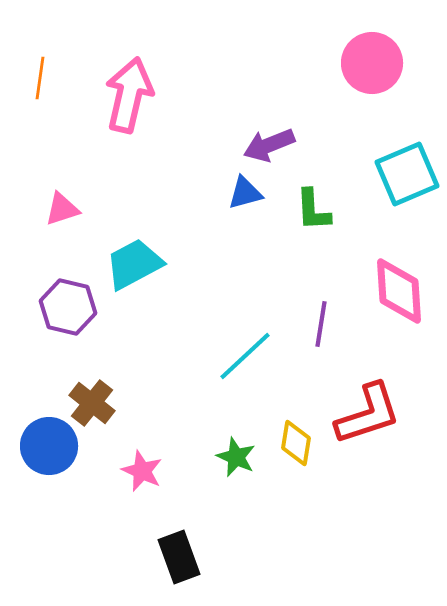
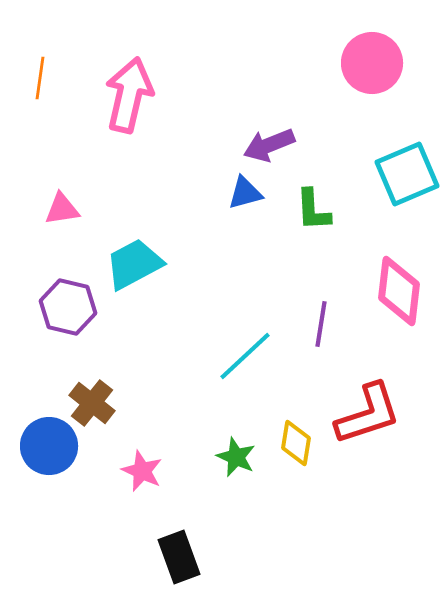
pink triangle: rotated 9 degrees clockwise
pink diamond: rotated 10 degrees clockwise
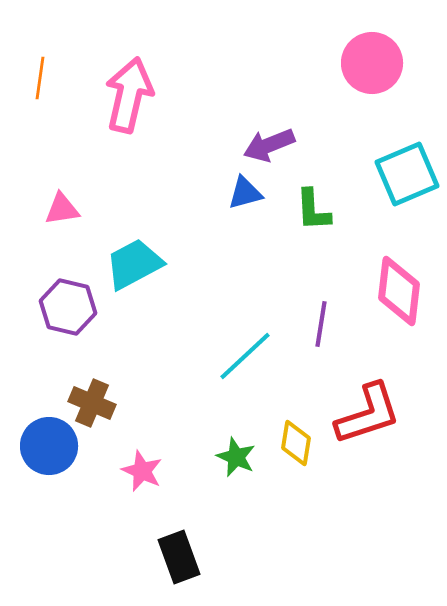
brown cross: rotated 15 degrees counterclockwise
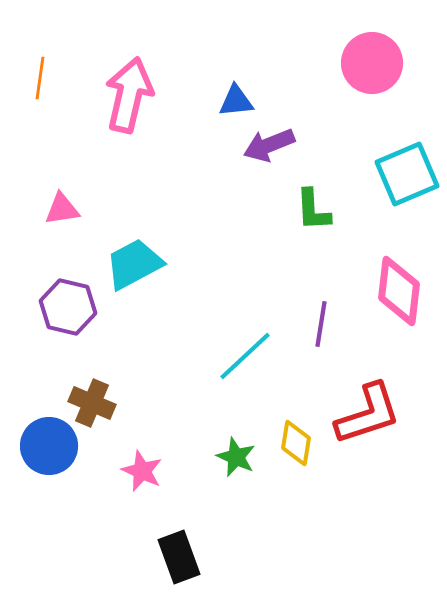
blue triangle: moved 9 px left, 92 px up; rotated 9 degrees clockwise
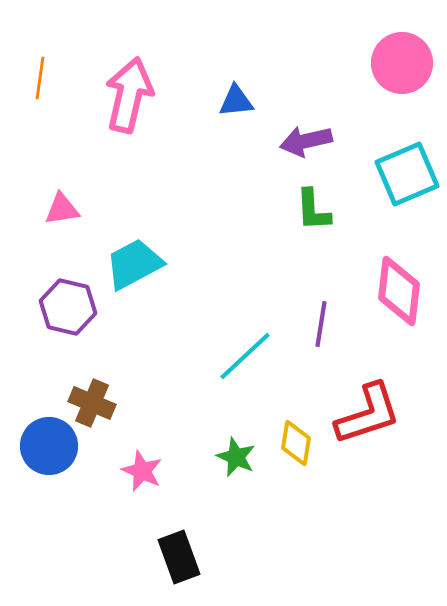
pink circle: moved 30 px right
purple arrow: moved 37 px right, 4 px up; rotated 9 degrees clockwise
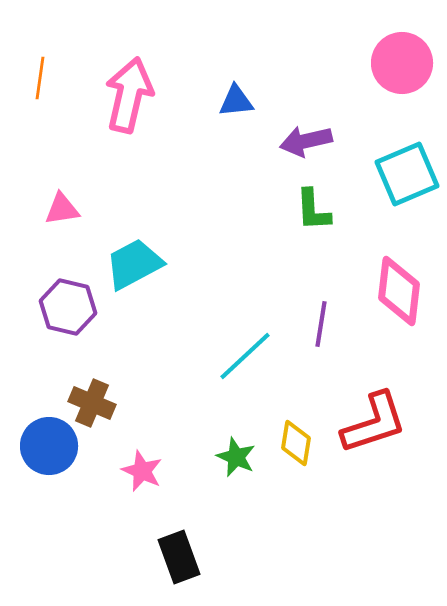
red L-shape: moved 6 px right, 9 px down
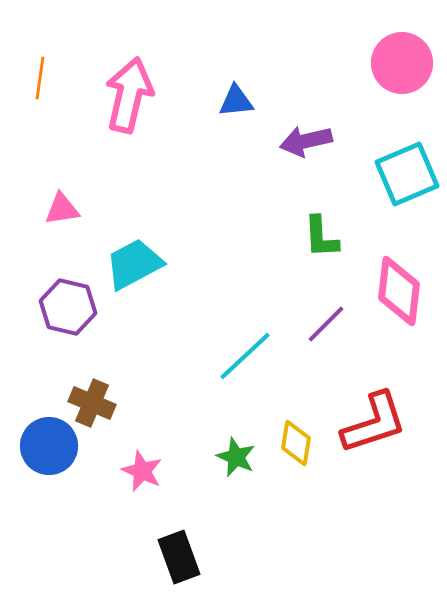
green L-shape: moved 8 px right, 27 px down
purple line: moved 5 px right; rotated 36 degrees clockwise
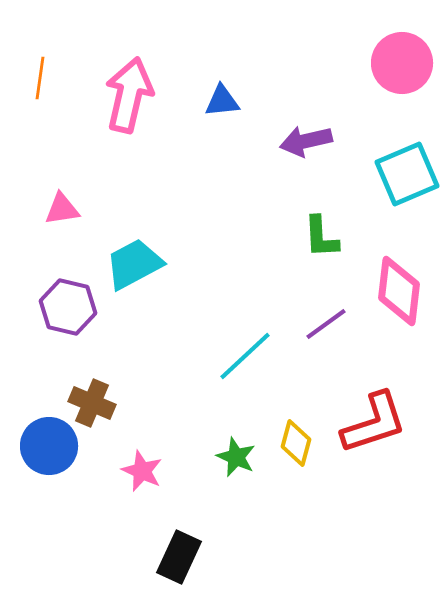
blue triangle: moved 14 px left
purple line: rotated 9 degrees clockwise
yellow diamond: rotated 6 degrees clockwise
black rectangle: rotated 45 degrees clockwise
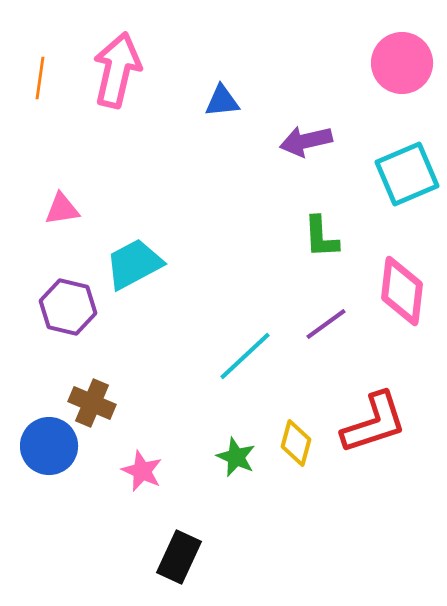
pink arrow: moved 12 px left, 25 px up
pink diamond: moved 3 px right
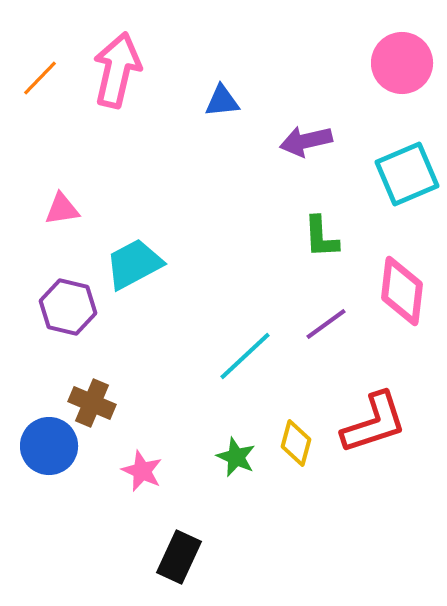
orange line: rotated 36 degrees clockwise
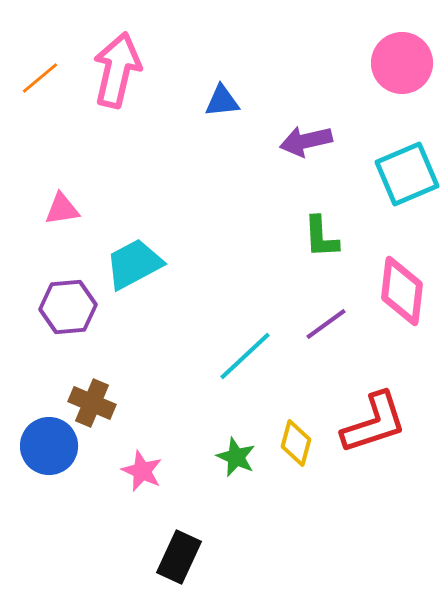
orange line: rotated 6 degrees clockwise
purple hexagon: rotated 18 degrees counterclockwise
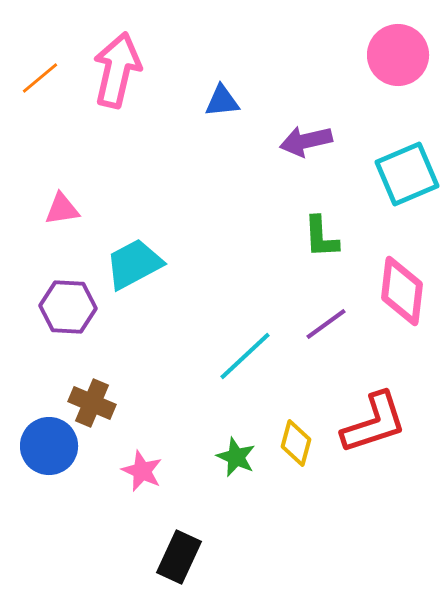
pink circle: moved 4 px left, 8 px up
purple hexagon: rotated 8 degrees clockwise
